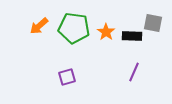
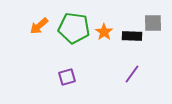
gray square: rotated 12 degrees counterclockwise
orange star: moved 2 px left
purple line: moved 2 px left, 2 px down; rotated 12 degrees clockwise
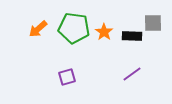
orange arrow: moved 1 px left, 3 px down
purple line: rotated 18 degrees clockwise
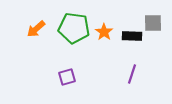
orange arrow: moved 2 px left
purple line: rotated 36 degrees counterclockwise
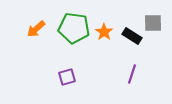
black rectangle: rotated 30 degrees clockwise
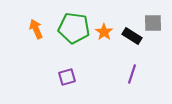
orange arrow: rotated 108 degrees clockwise
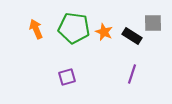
orange star: rotated 12 degrees counterclockwise
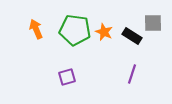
green pentagon: moved 1 px right, 2 px down
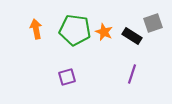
gray square: rotated 18 degrees counterclockwise
orange arrow: rotated 12 degrees clockwise
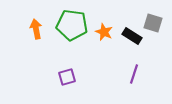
gray square: rotated 36 degrees clockwise
green pentagon: moved 3 px left, 5 px up
purple line: moved 2 px right
